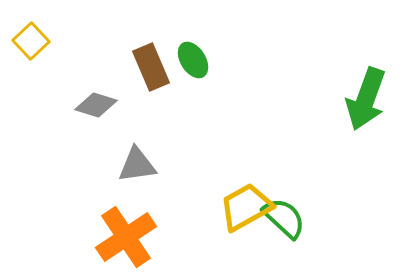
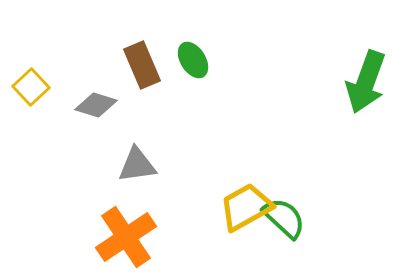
yellow square: moved 46 px down
brown rectangle: moved 9 px left, 2 px up
green arrow: moved 17 px up
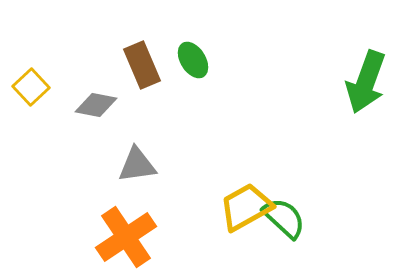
gray diamond: rotated 6 degrees counterclockwise
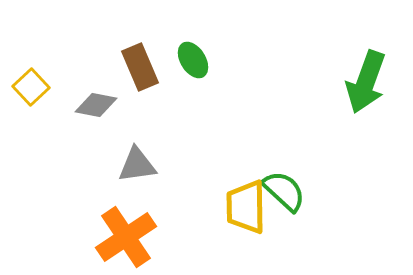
brown rectangle: moved 2 px left, 2 px down
yellow trapezoid: rotated 62 degrees counterclockwise
green semicircle: moved 27 px up
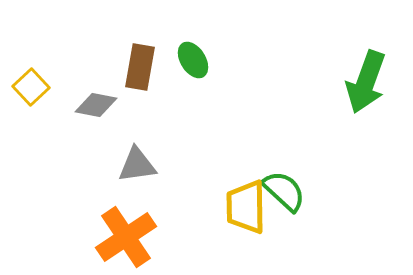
brown rectangle: rotated 33 degrees clockwise
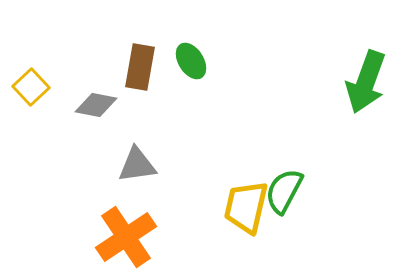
green ellipse: moved 2 px left, 1 px down
green semicircle: rotated 105 degrees counterclockwise
yellow trapezoid: rotated 14 degrees clockwise
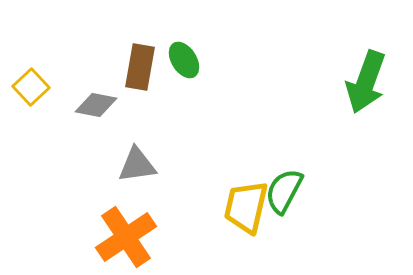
green ellipse: moved 7 px left, 1 px up
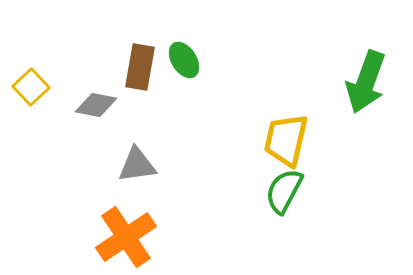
yellow trapezoid: moved 40 px right, 67 px up
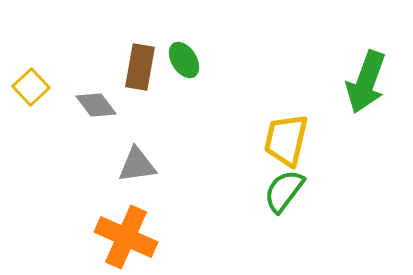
gray diamond: rotated 42 degrees clockwise
green semicircle: rotated 9 degrees clockwise
orange cross: rotated 32 degrees counterclockwise
